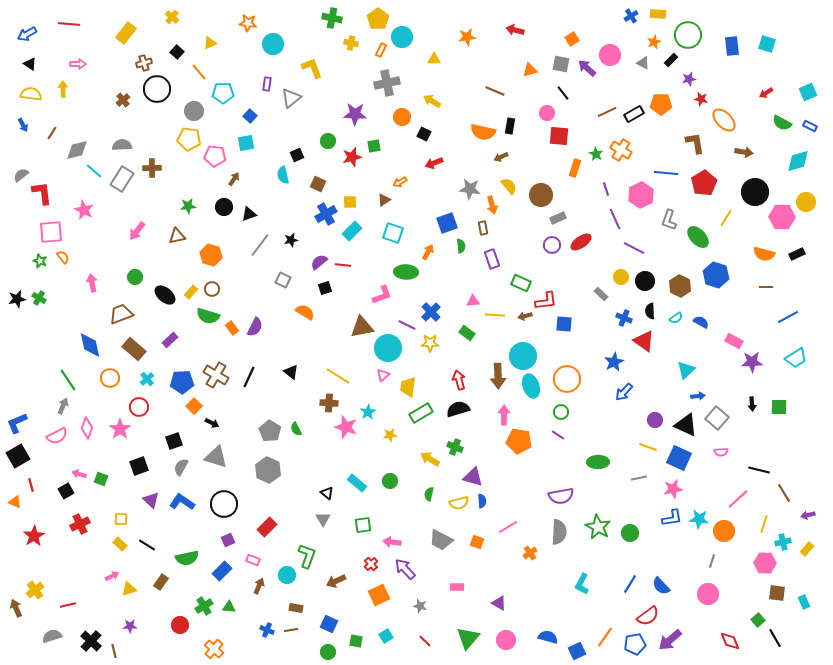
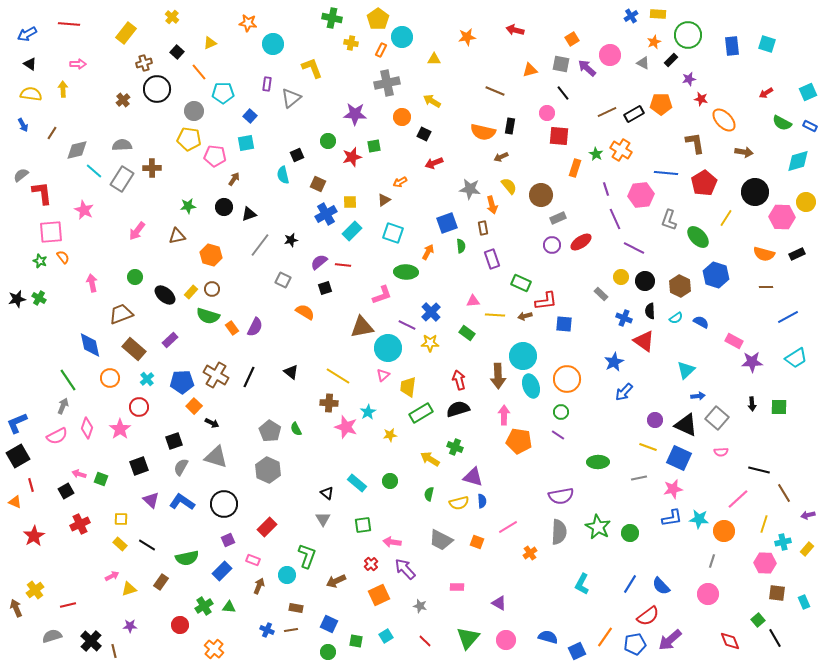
pink hexagon at (641, 195): rotated 20 degrees clockwise
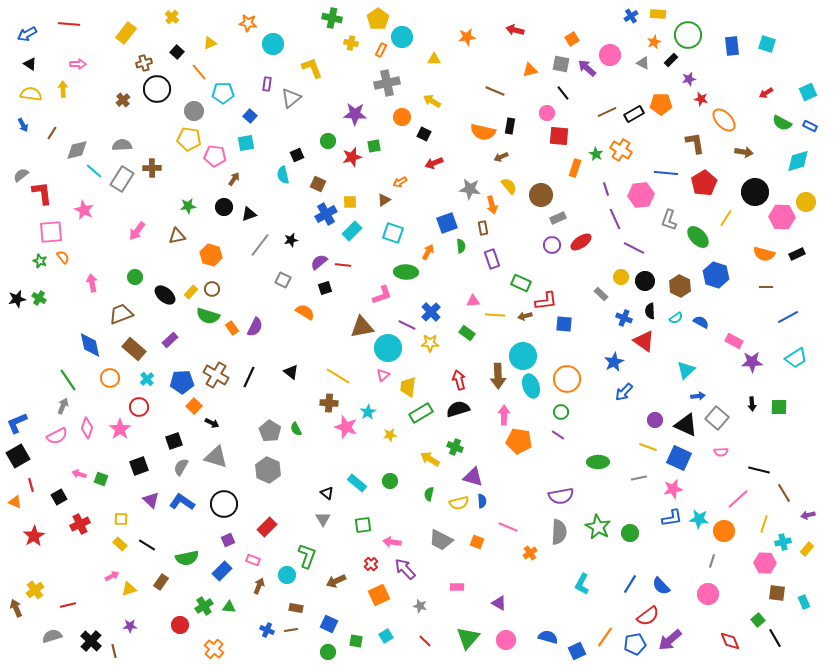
black square at (66, 491): moved 7 px left, 6 px down
pink line at (508, 527): rotated 54 degrees clockwise
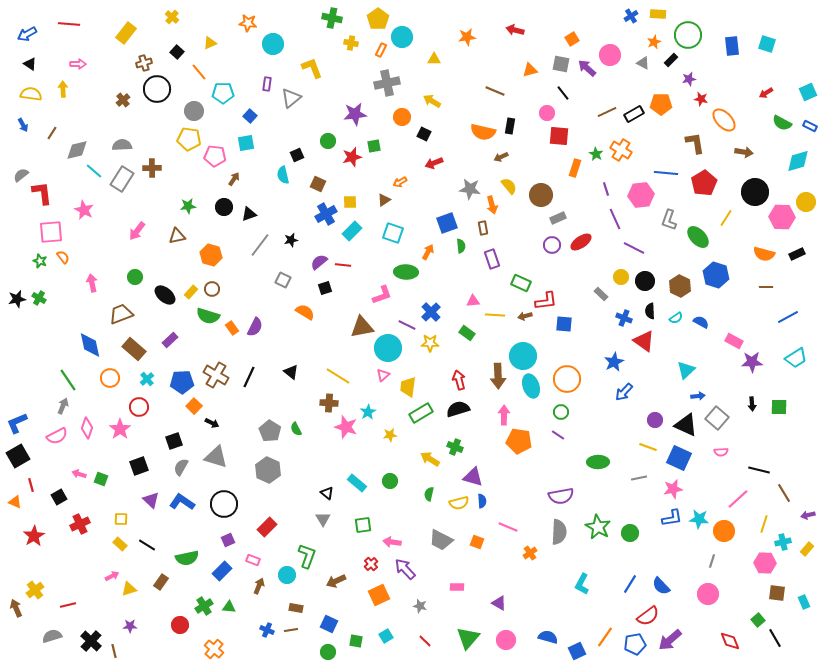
purple star at (355, 114): rotated 10 degrees counterclockwise
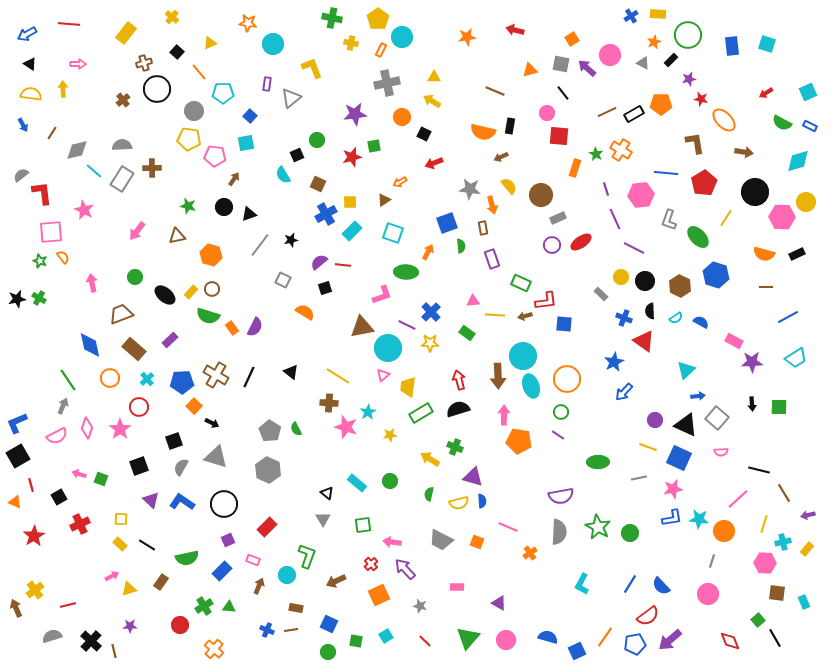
yellow triangle at (434, 59): moved 18 px down
green circle at (328, 141): moved 11 px left, 1 px up
cyan semicircle at (283, 175): rotated 18 degrees counterclockwise
green star at (188, 206): rotated 21 degrees clockwise
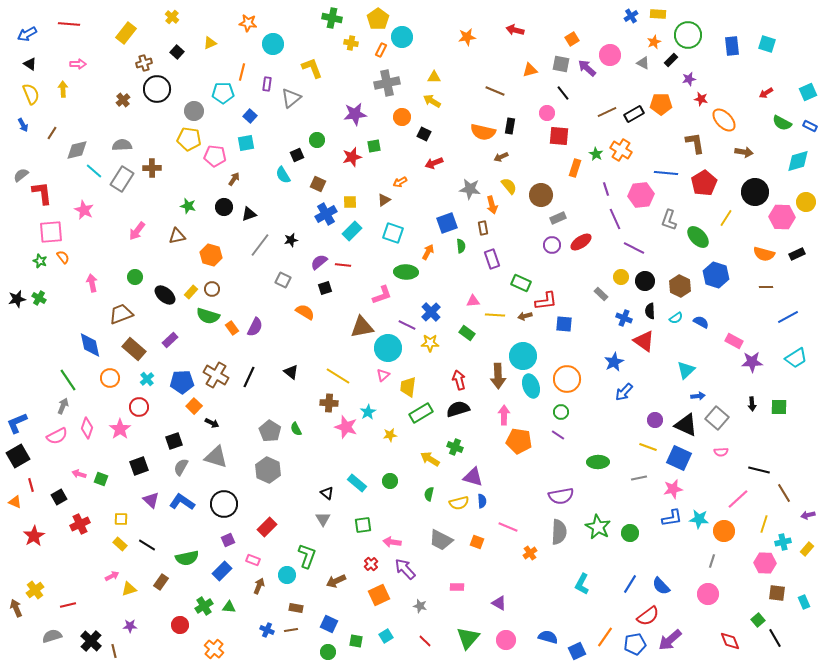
orange line at (199, 72): moved 43 px right; rotated 54 degrees clockwise
yellow semicircle at (31, 94): rotated 60 degrees clockwise
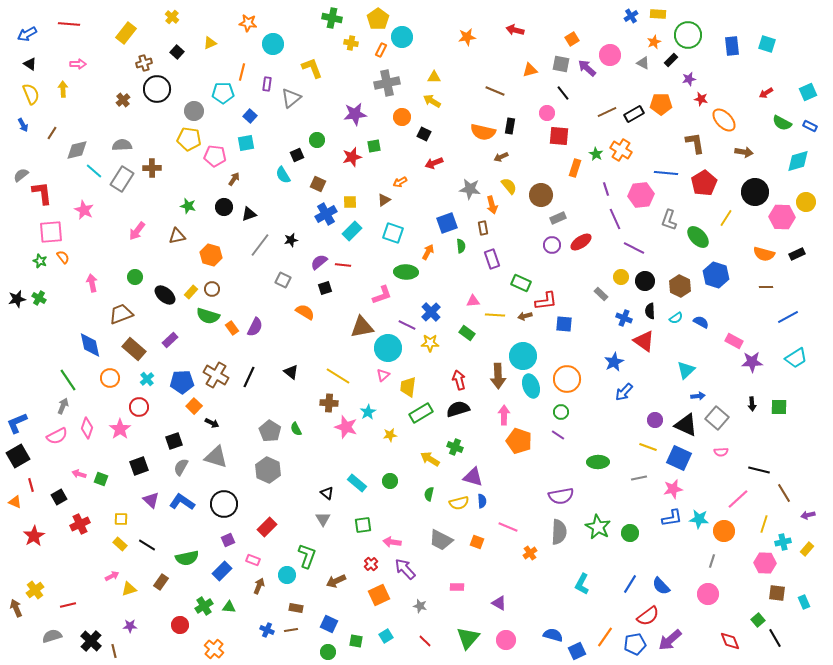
orange pentagon at (519, 441): rotated 10 degrees clockwise
blue semicircle at (548, 637): moved 5 px right, 2 px up
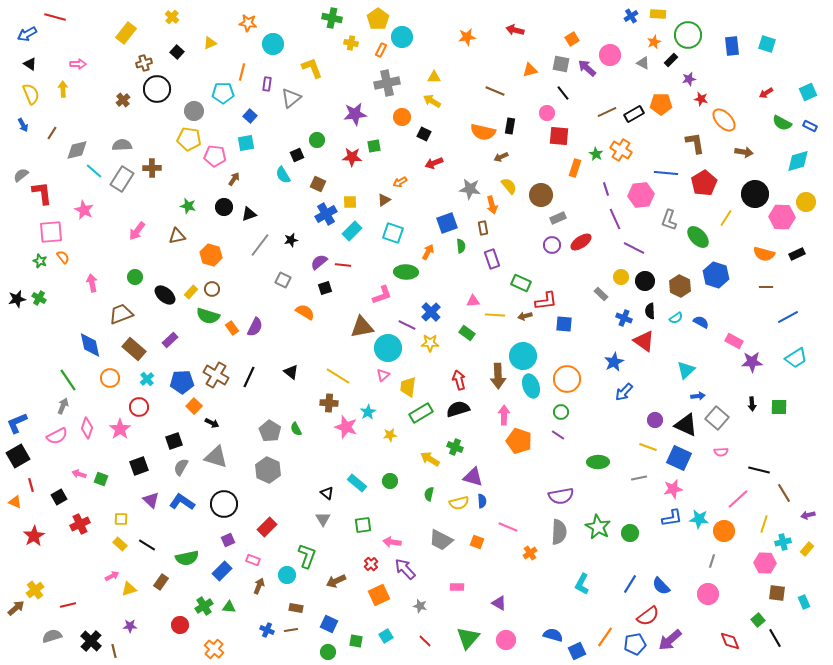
red line at (69, 24): moved 14 px left, 7 px up; rotated 10 degrees clockwise
red star at (352, 157): rotated 18 degrees clockwise
black circle at (755, 192): moved 2 px down
brown arrow at (16, 608): rotated 72 degrees clockwise
